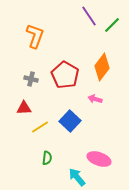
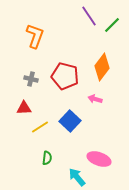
red pentagon: moved 1 px down; rotated 16 degrees counterclockwise
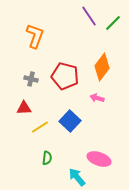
green line: moved 1 px right, 2 px up
pink arrow: moved 2 px right, 1 px up
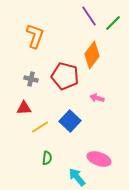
orange diamond: moved 10 px left, 12 px up
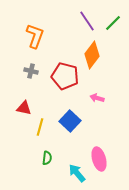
purple line: moved 2 px left, 5 px down
gray cross: moved 8 px up
red triangle: rotated 14 degrees clockwise
yellow line: rotated 42 degrees counterclockwise
pink ellipse: rotated 55 degrees clockwise
cyan arrow: moved 4 px up
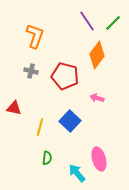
orange diamond: moved 5 px right
red triangle: moved 10 px left
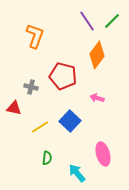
green line: moved 1 px left, 2 px up
gray cross: moved 16 px down
red pentagon: moved 2 px left
yellow line: rotated 42 degrees clockwise
pink ellipse: moved 4 px right, 5 px up
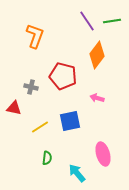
green line: rotated 36 degrees clockwise
blue square: rotated 35 degrees clockwise
